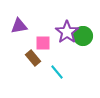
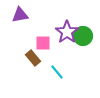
purple triangle: moved 1 px right, 11 px up
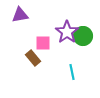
cyan line: moved 15 px right; rotated 28 degrees clockwise
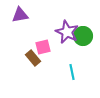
purple star: rotated 10 degrees counterclockwise
pink square: moved 4 px down; rotated 14 degrees counterclockwise
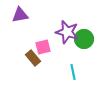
purple star: rotated 10 degrees counterclockwise
green circle: moved 1 px right, 3 px down
cyan line: moved 1 px right
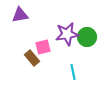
purple star: moved 2 px down; rotated 25 degrees counterclockwise
green circle: moved 3 px right, 2 px up
brown rectangle: moved 1 px left
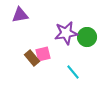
purple star: moved 1 px left, 1 px up
pink square: moved 7 px down
cyan line: rotated 28 degrees counterclockwise
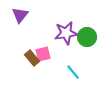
purple triangle: rotated 42 degrees counterclockwise
